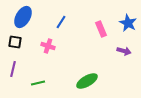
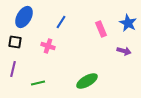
blue ellipse: moved 1 px right
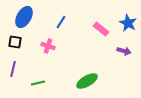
pink rectangle: rotated 28 degrees counterclockwise
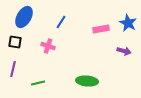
pink rectangle: rotated 49 degrees counterclockwise
green ellipse: rotated 35 degrees clockwise
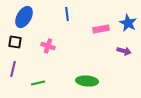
blue line: moved 6 px right, 8 px up; rotated 40 degrees counterclockwise
